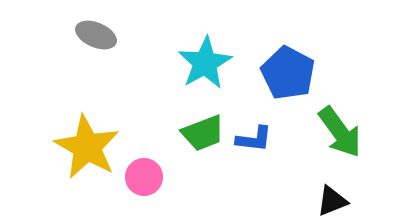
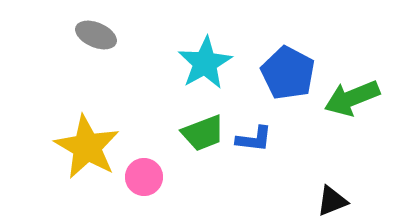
green arrow: moved 12 px right, 34 px up; rotated 104 degrees clockwise
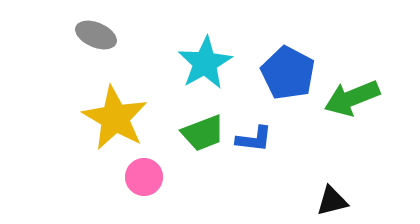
yellow star: moved 28 px right, 29 px up
black triangle: rotated 8 degrees clockwise
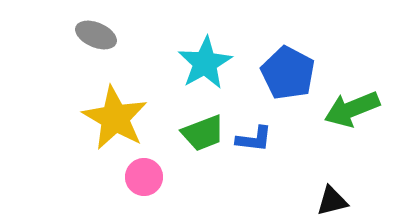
green arrow: moved 11 px down
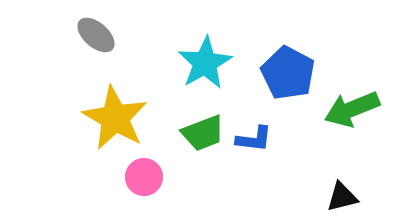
gray ellipse: rotated 18 degrees clockwise
black triangle: moved 10 px right, 4 px up
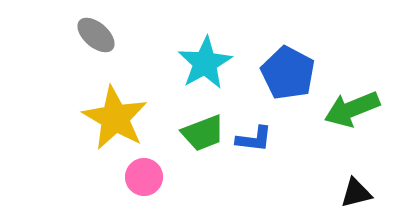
black triangle: moved 14 px right, 4 px up
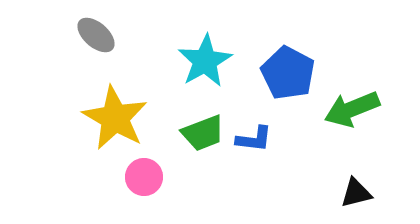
cyan star: moved 2 px up
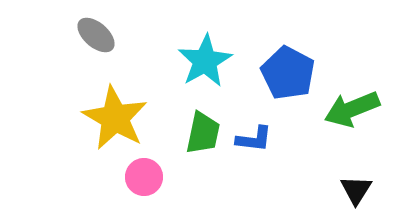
green trapezoid: rotated 57 degrees counterclockwise
black triangle: moved 3 px up; rotated 44 degrees counterclockwise
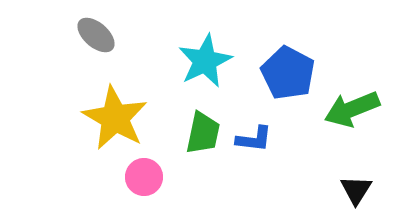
cyan star: rotated 4 degrees clockwise
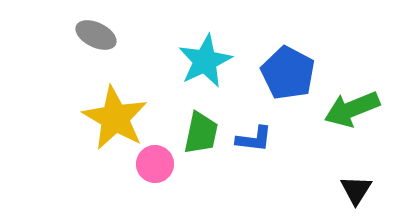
gray ellipse: rotated 15 degrees counterclockwise
green trapezoid: moved 2 px left
pink circle: moved 11 px right, 13 px up
